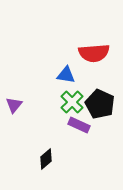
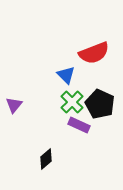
red semicircle: rotated 16 degrees counterclockwise
blue triangle: rotated 36 degrees clockwise
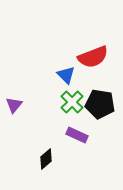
red semicircle: moved 1 px left, 4 px down
black pentagon: rotated 16 degrees counterclockwise
purple rectangle: moved 2 px left, 10 px down
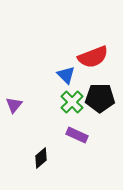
black pentagon: moved 6 px up; rotated 8 degrees counterclockwise
black diamond: moved 5 px left, 1 px up
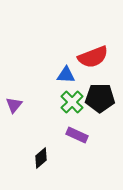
blue triangle: rotated 42 degrees counterclockwise
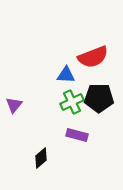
black pentagon: moved 1 px left
green cross: rotated 20 degrees clockwise
purple rectangle: rotated 10 degrees counterclockwise
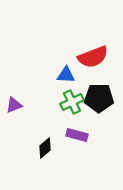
purple triangle: rotated 30 degrees clockwise
black diamond: moved 4 px right, 10 px up
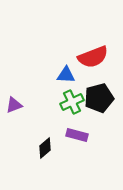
black pentagon: rotated 16 degrees counterclockwise
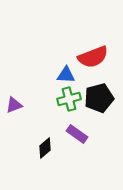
green cross: moved 3 px left, 3 px up; rotated 10 degrees clockwise
purple rectangle: moved 1 px up; rotated 20 degrees clockwise
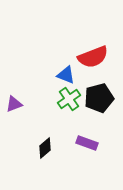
blue triangle: rotated 18 degrees clockwise
green cross: rotated 20 degrees counterclockwise
purple triangle: moved 1 px up
purple rectangle: moved 10 px right, 9 px down; rotated 15 degrees counterclockwise
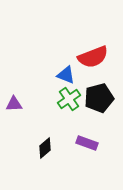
purple triangle: rotated 18 degrees clockwise
